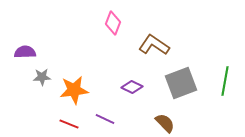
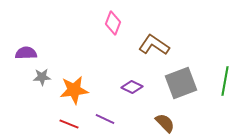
purple semicircle: moved 1 px right, 1 px down
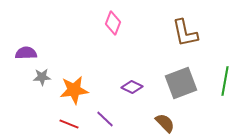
brown L-shape: moved 31 px right, 12 px up; rotated 136 degrees counterclockwise
purple line: rotated 18 degrees clockwise
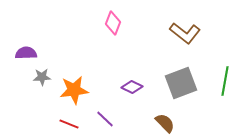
brown L-shape: rotated 40 degrees counterclockwise
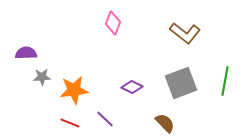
red line: moved 1 px right, 1 px up
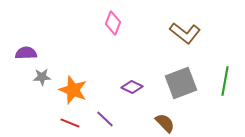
orange star: moved 1 px left; rotated 28 degrees clockwise
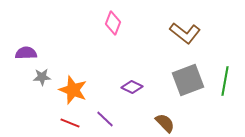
gray square: moved 7 px right, 3 px up
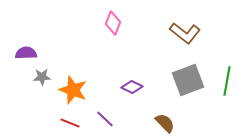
green line: moved 2 px right
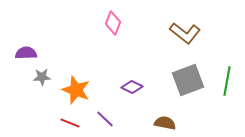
orange star: moved 3 px right
brown semicircle: rotated 35 degrees counterclockwise
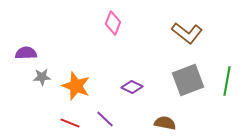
brown L-shape: moved 2 px right
orange star: moved 4 px up
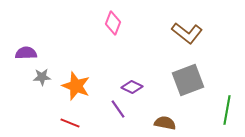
green line: moved 29 px down
purple line: moved 13 px right, 10 px up; rotated 12 degrees clockwise
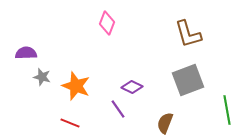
pink diamond: moved 6 px left
brown L-shape: moved 1 px right, 1 px down; rotated 36 degrees clockwise
gray star: rotated 18 degrees clockwise
green line: rotated 20 degrees counterclockwise
brown semicircle: rotated 80 degrees counterclockwise
